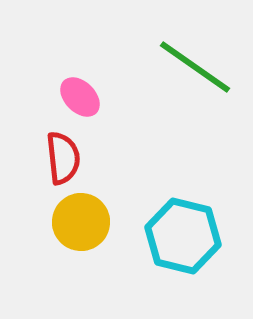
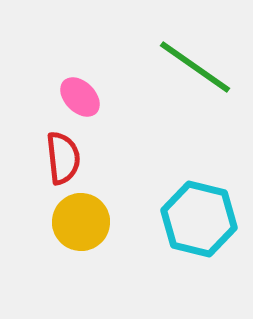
cyan hexagon: moved 16 px right, 17 px up
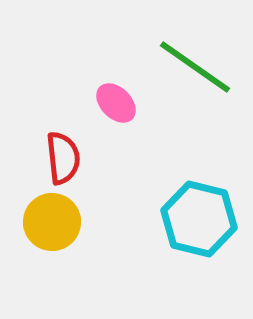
pink ellipse: moved 36 px right, 6 px down
yellow circle: moved 29 px left
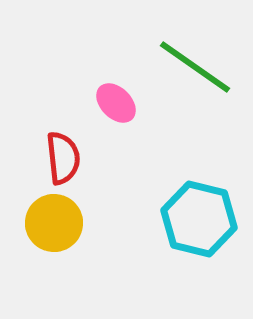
yellow circle: moved 2 px right, 1 px down
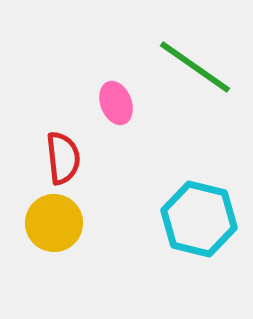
pink ellipse: rotated 24 degrees clockwise
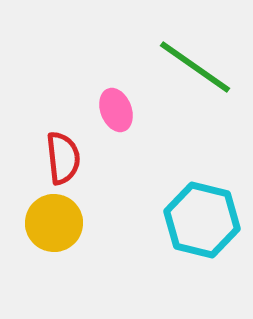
pink ellipse: moved 7 px down
cyan hexagon: moved 3 px right, 1 px down
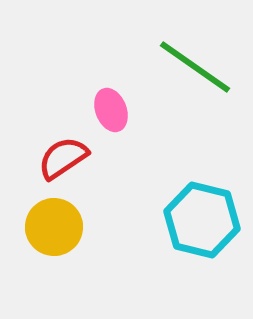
pink ellipse: moved 5 px left
red semicircle: rotated 118 degrees counterclockwise
yellow circle: moved 4 px down
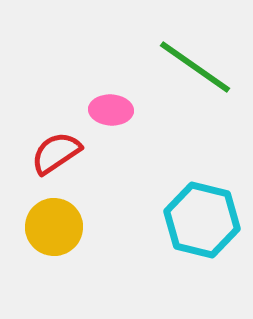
pink ellipse: rotated 66 degrees counterclockwise
red semicircle: moved 7 px left, 5 px up
